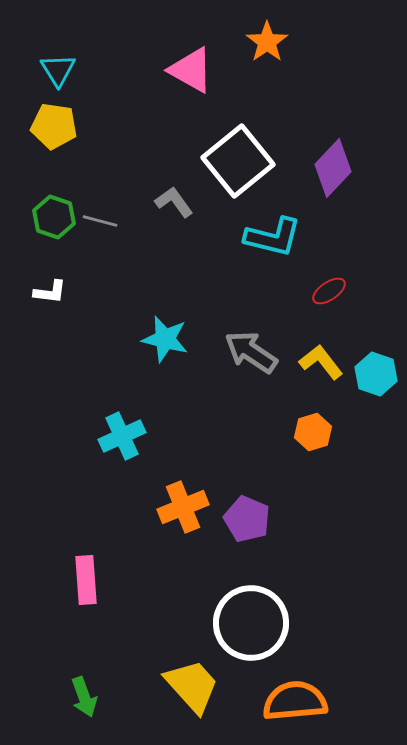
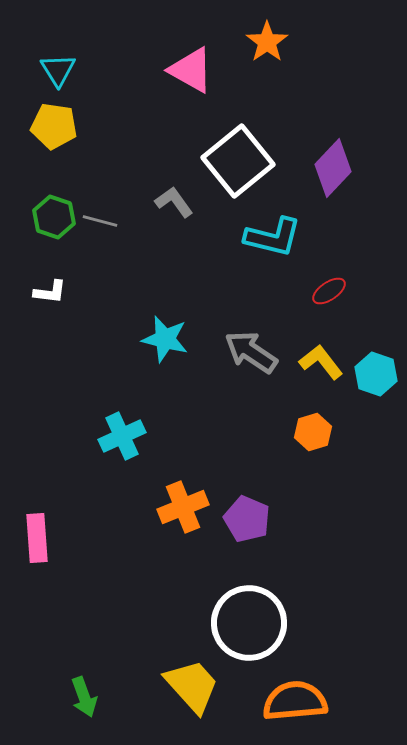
pink rectangle: moved 49 px left, 42 px up
white circle: moved 2 px left
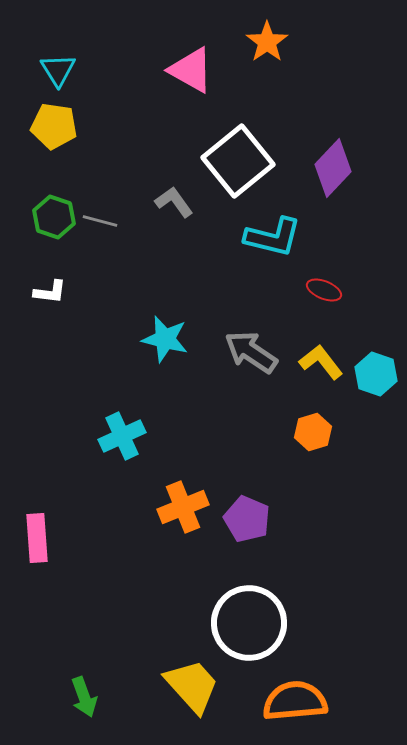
red ellipse: moved 5 px left, 1 px up; rotated 56 degrees clockwise
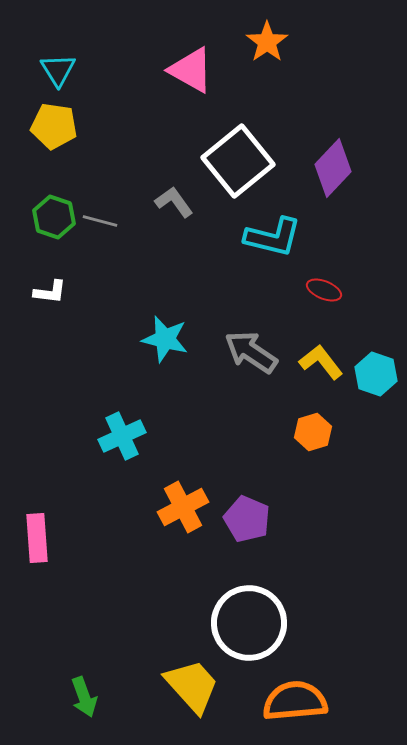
orange cross: rotated 6 degrees counterclockwise
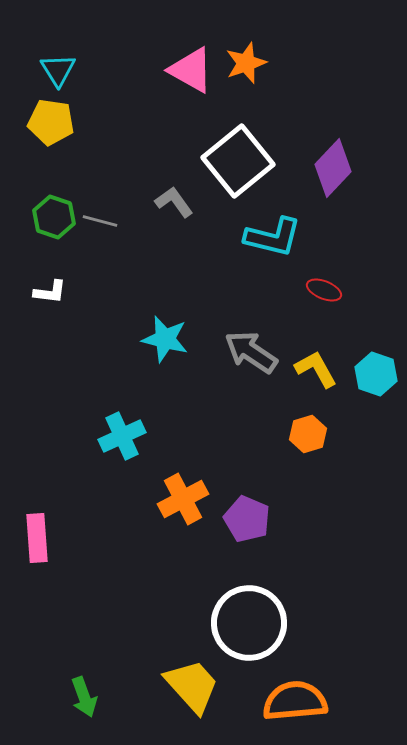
orange star: moved 21 px left, 21 px down; rotated 15 degrees clockwise
yellow pentagon: moved 3 px left, 4 px up
yellow L-shape: moved 5 px left, 7 px down; rotated 9 degrees clockwise
orange hexagon: moved 5 px left, 2 px down
orange cross: moved 8 px up
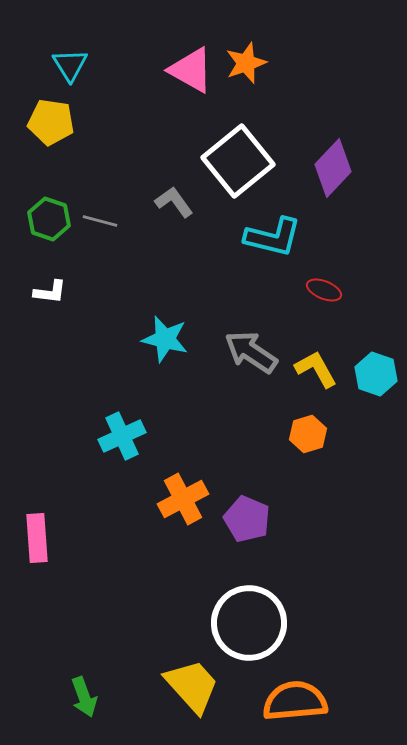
cyan triangle: moved 12 px right, 5 px up
green hexagon: moved 5 px left, 2 px down
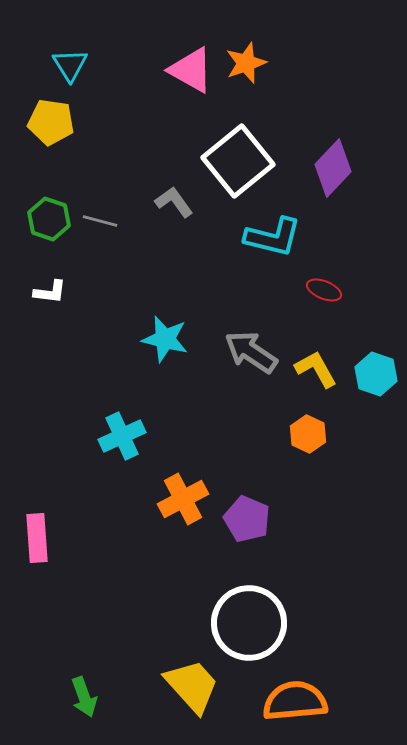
orange hexagon: rotated 18 degrees counterclockwise
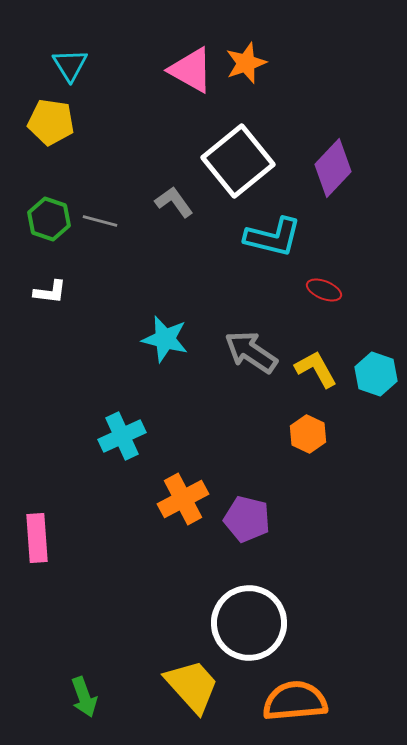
purple pentagon: rotated 9 degrees counterclockwise
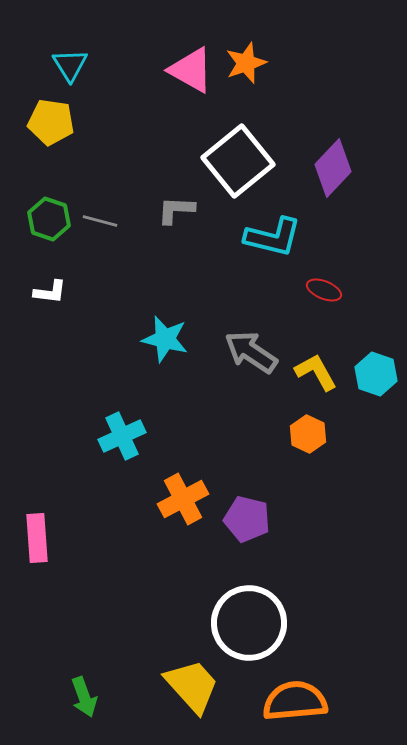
gray L-shape: moved 2 px right, 8 px down; rotated 51 degrees counterclockwise
yellow L-shape: moved 3 px down
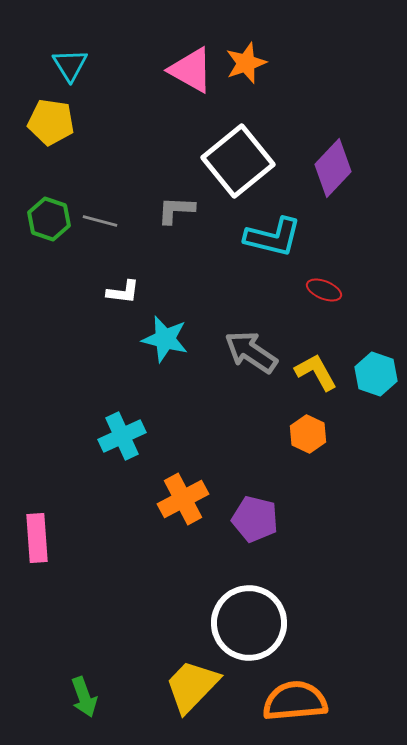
white L-shape: moved 73 px right
purple pentagon: moved 8 px right
yellow trapezoid: rotated 94 degrees counterclockwise
